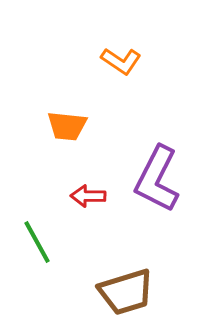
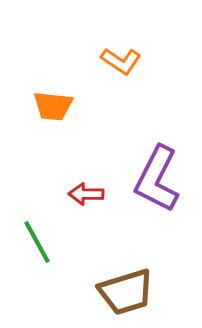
orange trapezoid: moved 14 px left, 20 px up
red arrow: moved 2 px left, 2 px up
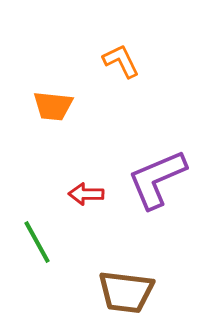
orange L-shape: rotated 150 degrees counterclockwise
purple L-shape: rotated 40 degrees clockwise
brown trapezoid: rotated 24 degrees clockwise
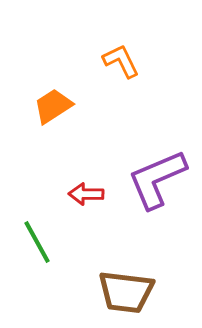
orange trapezoid: rotated 141 degrees clockwise
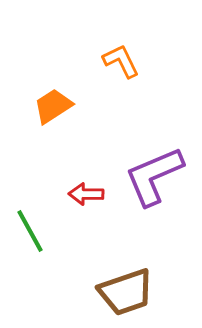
purple L-shape: moved 3 px left, 3 px up
green line: moved 7 px left, 11 px up
brown trapezoid: rotated 26 degrees counterclockwise
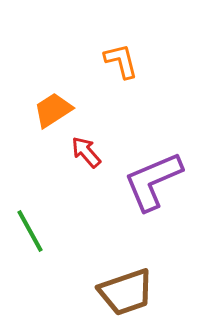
orange L-shape: rotated 12 degrees clockwise
orange trapezoid: moved 4 px down
purple L-shape: moved 1 px left, 5 px down
red arrow: moved 42 px up; rotated 48 degrees clockwise
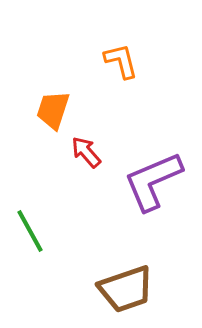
orange trapezoid: rotated 39 degrees counterclockwise
brown trapezoid: moved 3 px up
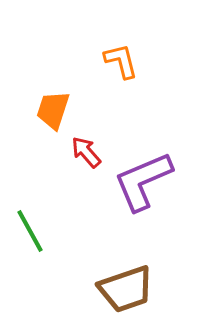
purple L-shape: moved 10 px left
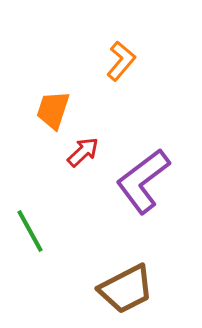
orange L-shape: rotated 54 degrees clockwise
red arrow: moved 3 px left; rotated 88 degrees clockwise
purple L-shape: rotated 14 degrees counterclockwise
brown trapezoid: rotated 8 degrees counterclockwise
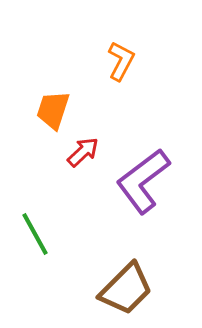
orange L-shape: rotated 12 degrees counterclockwise
green line: moved 5 px right, 3 px down
brown trapezoid: rotated 18 degrees counterclockwise
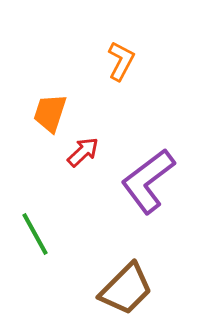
orange trapezoid: moved 3 px left, 3 px down
purple L-shape: moved 5 px right
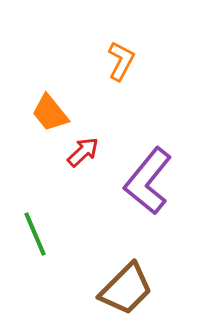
orange trapezoid: rotated 57 degrees counterclockwise
purple L-shape: rotated 14 degrees counterclockwise
green line: rotated 6 degrees clockwise
